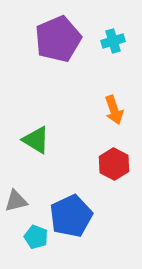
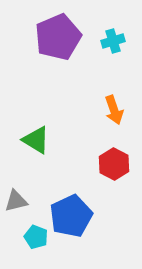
purple pentagon: moved 2 px up
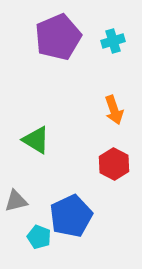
cyan pentagon: moved 3 px right
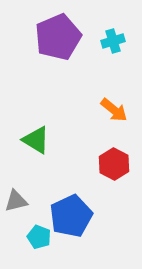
orange arrow: rotated 32 degrees counterclockwise
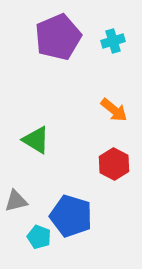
blue pentagon: rotated 30 degrees counterclockwise
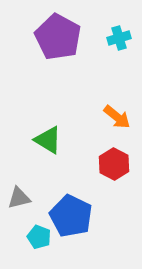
purple pentagon: rotated 21 degrees counterclockwise
cyan cross: moved 6 px right, 3 px up
orange arrow: moved 3 px right, 7 px down
green triangle: moved 12 px right
gray triangle: moved 3 px right, 3 px up
blue pentagon: rotated 9 degrees clockwise
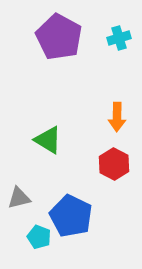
purple pentagon: moved 1 px right
orange arrow: rotated 52 degrees clockwise
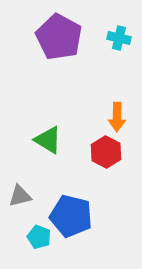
cyan cross: rotated 30 degrees clockwise
red hexagon: moved 8 px left, 12 px up
gray triangle: moved 1 px right, 2 px up
blue pentagon: rotated 12 degrees counterclockwise
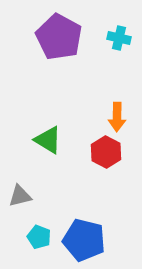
blue pentagon: moved 13 px right, 24 px down
